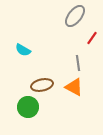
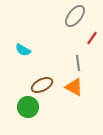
brown ellipse: rotated 15 degrees counterclockwise
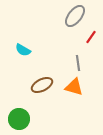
red line: moved 1 px left, 1 px up
orange triangle: rotated 12 degrees counterclockwise
green circle: moved 9 px left, 12 px down
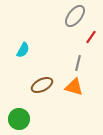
cyan semicircle: rotated 91 degrees counterclockwise
gray line: rotated 21 degrees clockwise
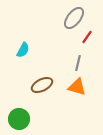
gray ellipse: moved 1 px left, 2 px down
red line: moved 4 px left
orange triangle: moved 3 px right
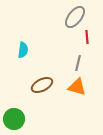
gray ellipse: moved 1 px right, 1 px up
red line: rotated 40 degrees counterclockwise
cyan semicircle: rotated 21 degrees counterclockwise
green circle: moved 5 px left
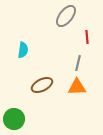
gray ellipse: moved 9 px left, 1 px up
orange triangle: rotated 18 degrees counterclockwise
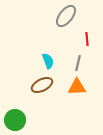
red line: moved 2 px down
cyan semicircle: moved 25 px right, 11 px down; rotated 28 degrees counterclockwise
green circle: moved 1 px right, 1 px down
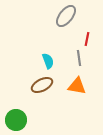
red line: rotated 16 degrees clockwise
gray line: moved 1 px right, 5 px up; rotated 21 degrees counterclockwise
orange triangle: moved 1 px up; rotated 12 degrees clockwise
green circle: moved 1 px right
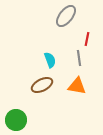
cyan semicircle: moved 2 px right, 1 px up
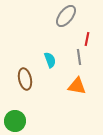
gray line: moved 1 px up
brown ellipse: moved 17 px left, 6 px up; rotated 75 degrees counterclockwise
green circle: moved 1 px left, 1 px down
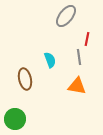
green circle: moved 2 px up
